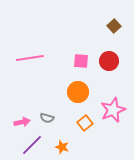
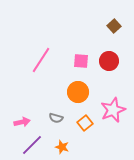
pink line: moved 11 px right, 2 px down; rotated 48 degrees counterclockwise
gray semicircle: moved 9 px right
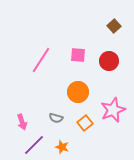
pink square: moved 3 px left, 6 px up
pink arrow: rotated 84 degrees clockwise
purple line: moved 2 px right
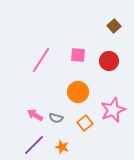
pink arrow: moved 13 px right, 7 px up; rotated 140 degrees clockwise
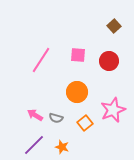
orange circle: moved 1 px left
